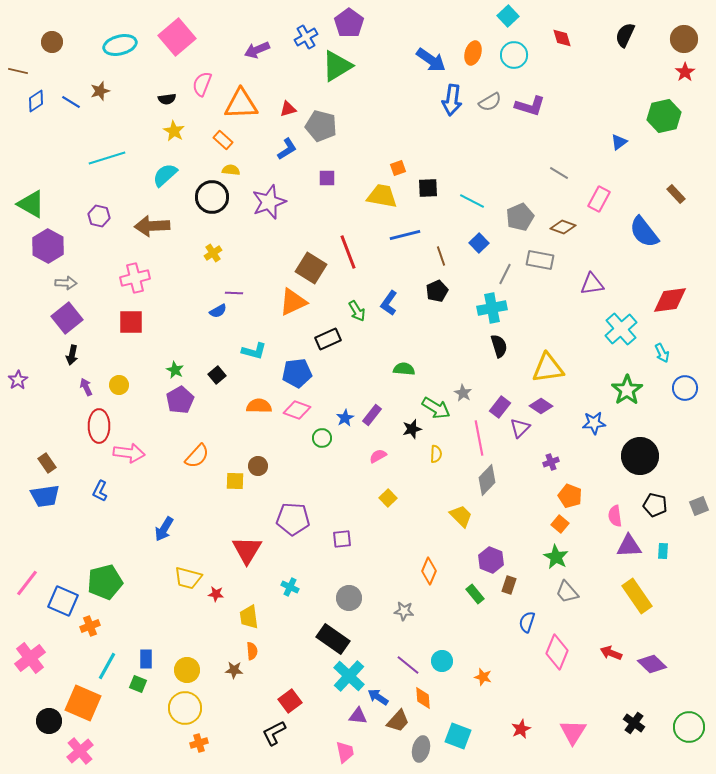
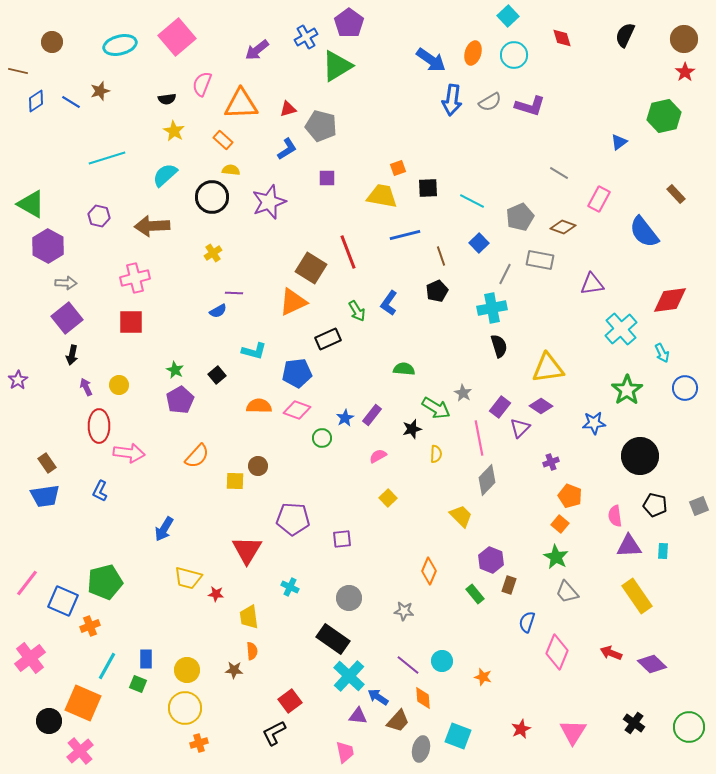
purple arrow at (257, 50): rotated 15 degrees counterclockwise
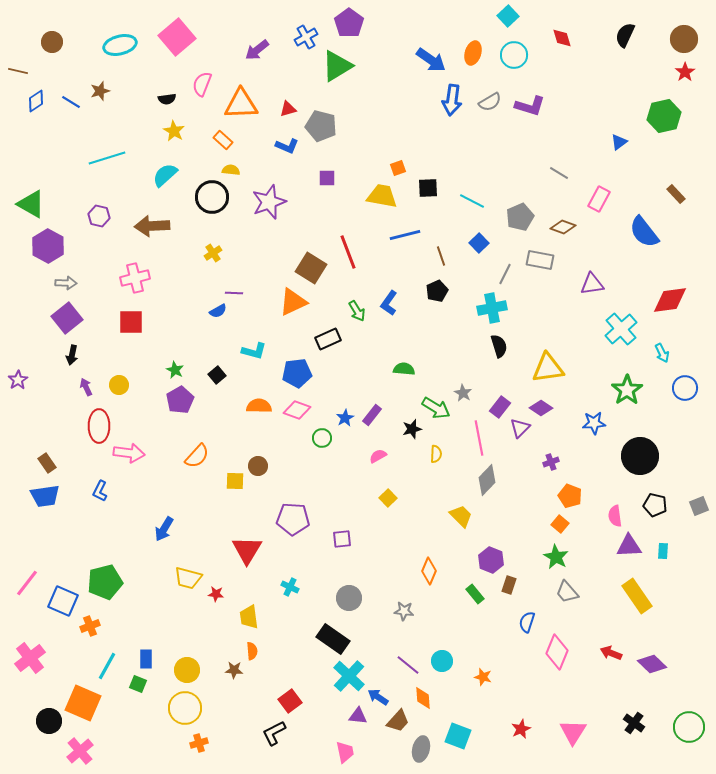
blue L-shape at (287, 149): moved 3 px up; rotated 55 degrees clockwise
purple diamond at (541, 406): moved 2 px down
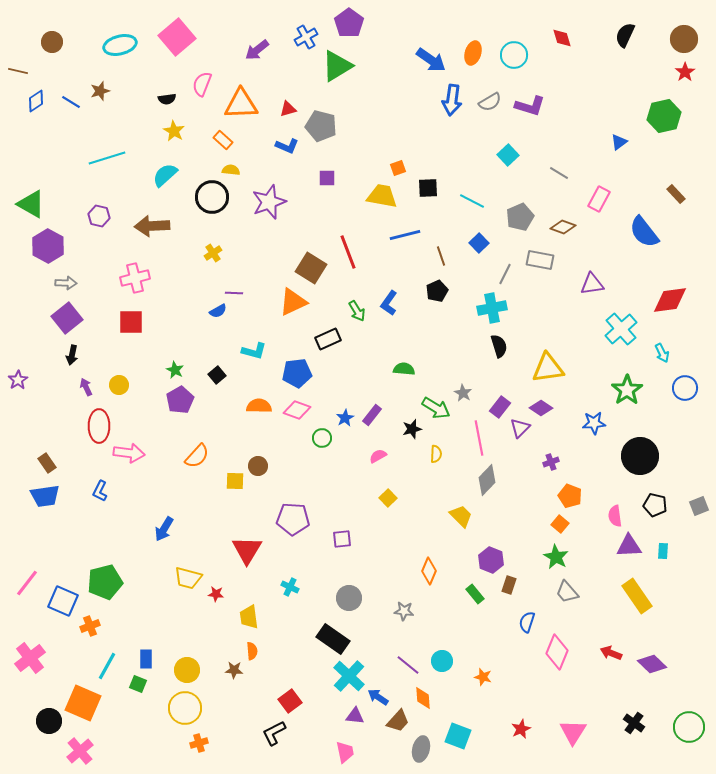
cyan square at (508, 16): moved 139 px down
purple triangle at (358, 716): moved 3 px left
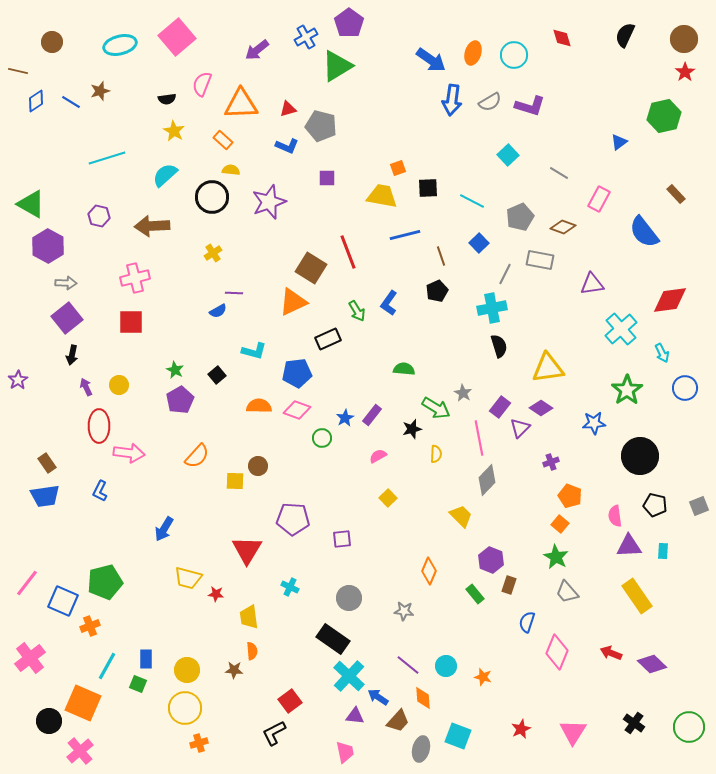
cyan circle at (442, 661): moved 4 px right, 5 px down
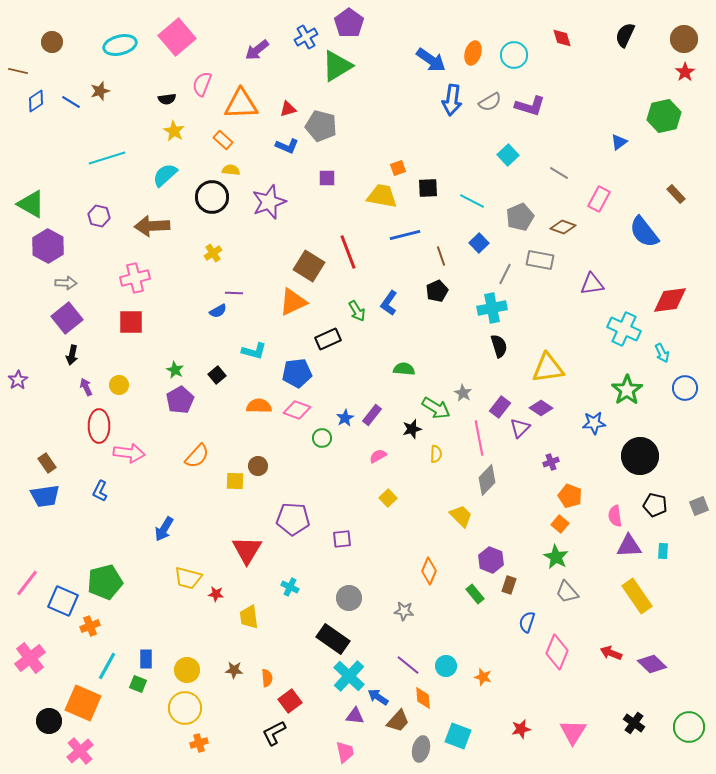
brown square at (311, 268): moved 2 px left, 2 px up
cyan cross at (621, 329): moved 3 px right; rotated 24 degrees counterclockwise
orange semicircle at (252, 651): moved 15 px right, 27 px down
red star at (521, 729): rotated 12 degrees clockwise
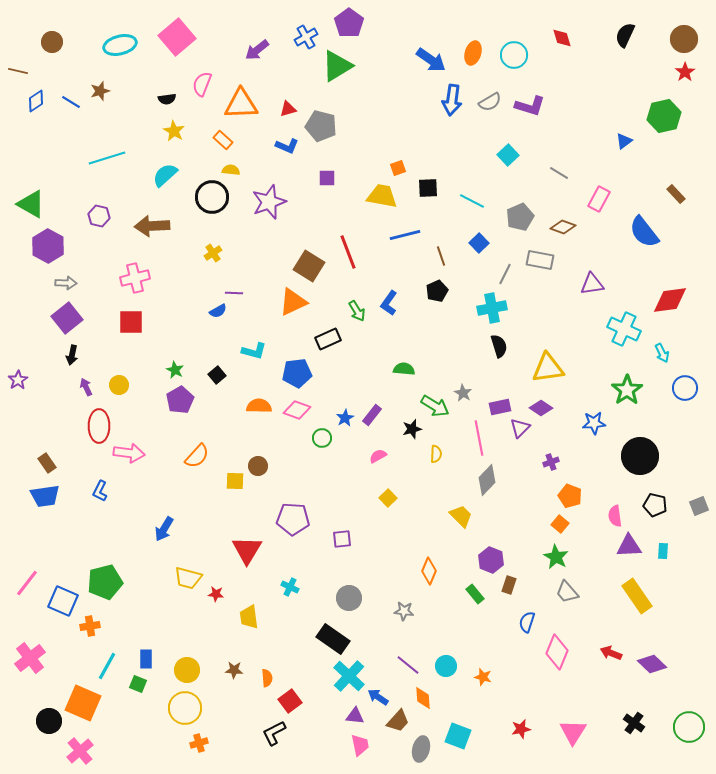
blue triangle at (619, 142): moved 5 px right, 1 px up
purple rectangle at (500, 407): rotated 40 degrees clockwise
green arrow at (436, 408): moved 1 px left, 2 px up
orange cross at (90, 626): rotated 12 degrees clockwise
pink trapezoid at (345, 752): moved 15 px right, 7 px up
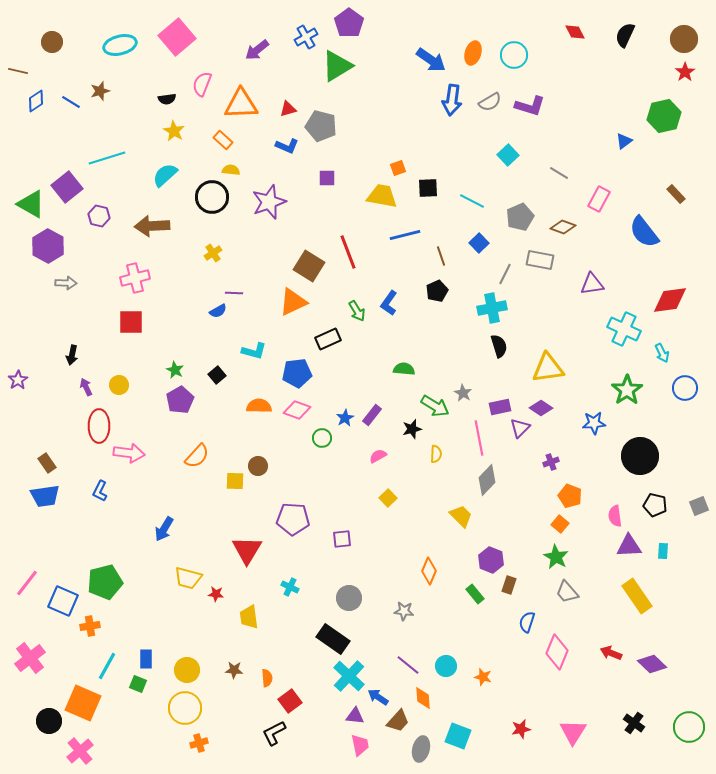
red diamond at (562, 38): moved 13 px right, 6 px up; rotated 10 degrees counterclockwise
purple square at (67, 318): moved 131 px up
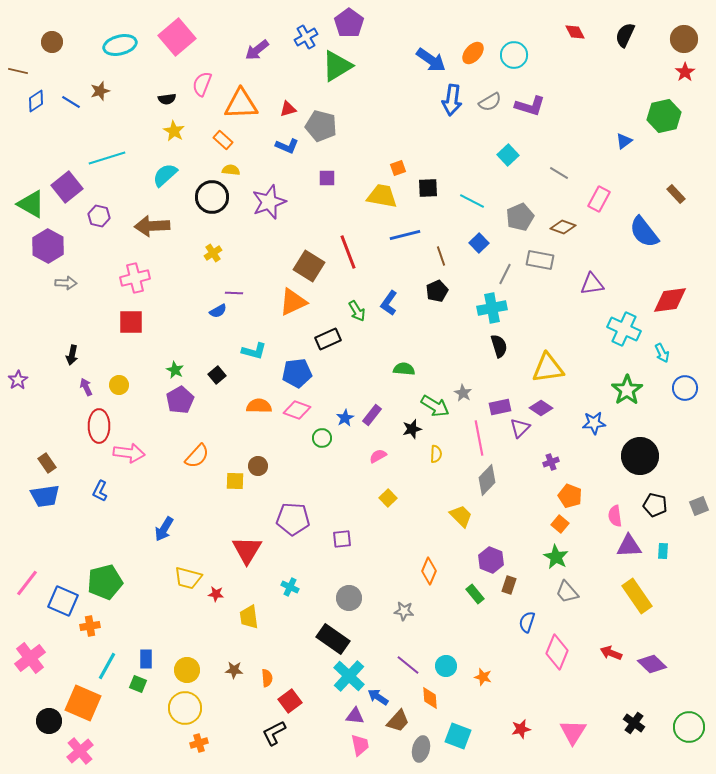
orange ellipse at (473, 53): rotated 25 degrees clockwise
orange diamond at (423, 698): moved 7 px right
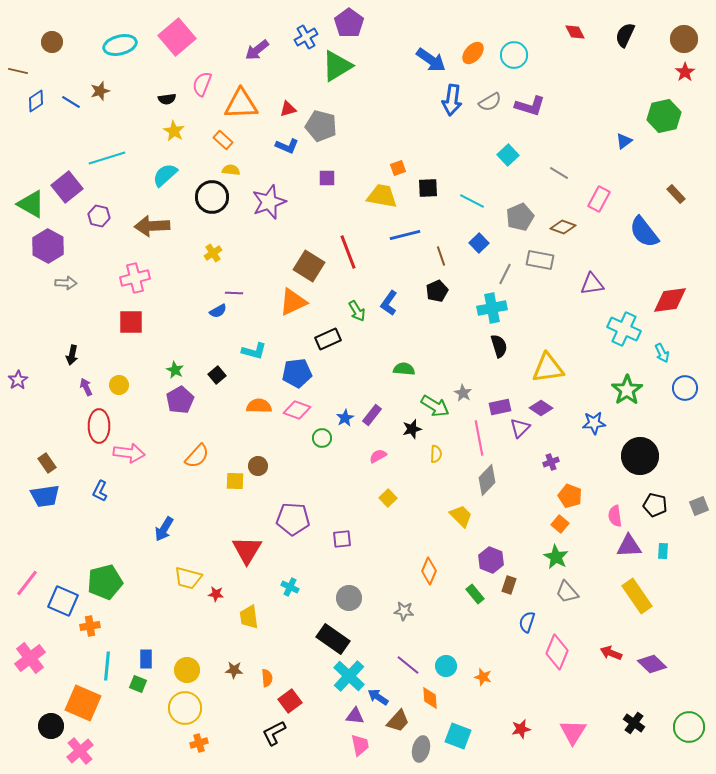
cyan line at (107, 666): rotated 24 degrees counterclockwise
black circle at (49, 721): moved 2 px right, 5 px down
